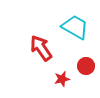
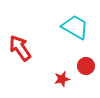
red arrow: moved 21 px left
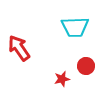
cyan trapezoid: rotated 148 degrees clockwise
red arrow: moved 1 px left
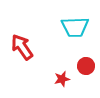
red arrow: moved 3 px right, 1 px up
